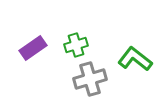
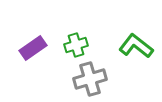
green L-shape: moved 1 px right, 13 px up
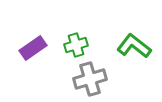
green L-shape: moved 2 px left
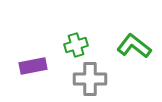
purple rectangle: moved 18 px down; rotated 24 degrees clockwise
gray cross: rotated 16 degrees clockwise
